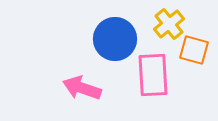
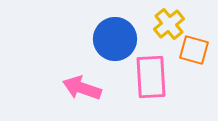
pink rectangle: moved 2 px left, 2 px down
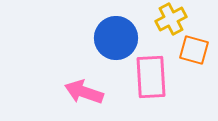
yellow cross: moved 2 px right, 5 px up; rotated 12 degrees clockwise
blue circle: moved 1 px right, 1 px up
pink arrow: moved 2 px right, 4 px down
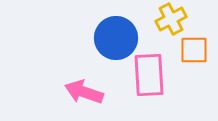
orange square: rotated 16 degrees counterclockwise
pink rectangle: moved 2 px left, 2 px up
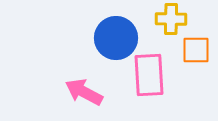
yellow cross: rotated 28 degrees clockwise
orange square: moved 2 px right
pink arrow: rotated 9 degrees clockwise
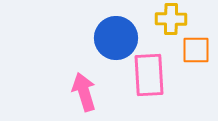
pink arrow: rotated 45 degrees clockwise
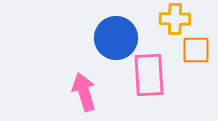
yellow cross: moved 4 px right
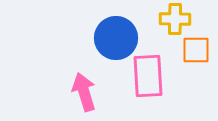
pink rectangle: moved 1 px left, 1 px down
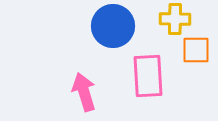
blue circle: moved 3 px left, 12 px up
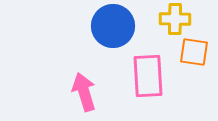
orange square: moved 2 px left, 2 px down; rotated 8 degrees clockwise
